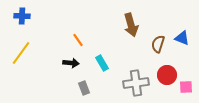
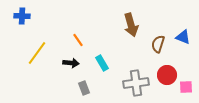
blue triangle: moved 1 px right, 1 px up
yellow line: moved 16 px right
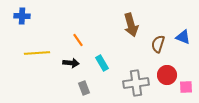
yellow line: rotated 50 degrees clockwise
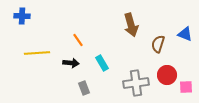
blue triangle: moved 2 px right, 3 px up
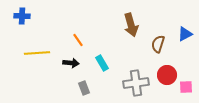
blue triangle: rotated 49 degrees counterclockwise
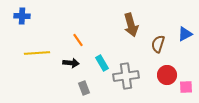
gray cross: moved 10 px left, 7 px up
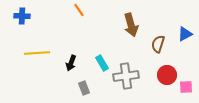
orange line: moved 1 px right, 30 px up
black arrow: rotated 105 degrees clockwise
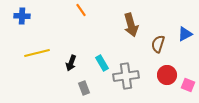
orange line: moved 2 px right
yellow line: rotated 10 degrees counterclockwise
pink square: moved 2 px right, 2 px up; rotated 24 degrees clockwise
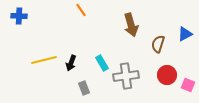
blue cross: moved 3 px left
yellow line: moved 7 px right, 7 px down
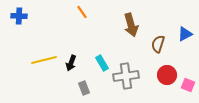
orange line: moved 1 px right, 2 px down
